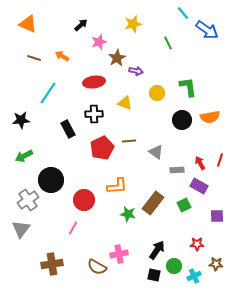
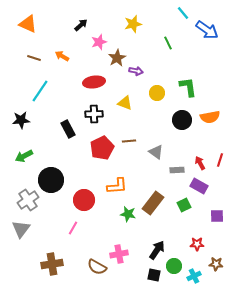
cyan line at (48, 93): moved 8 px left, 2 px up
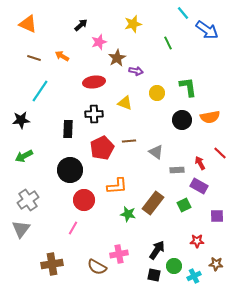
black rectangle at (68, 129): rotated 30 degrees clockwise
red line at (220, 160): moved 7 px up; rotated 64 degrees counterclockwise
black circle at (51, 180): moved 19 px right, 10 px up
red star at (197, 244): moved 3 px up
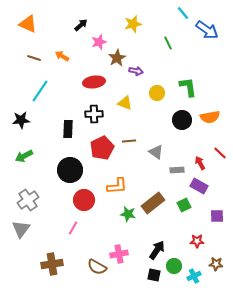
brown rectangle at (153, 203): rotated 15 degrees clockwise
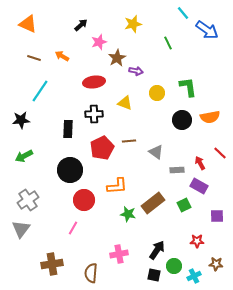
brown semicircle at (97, 267): moved 6 px left, 6 px down; rotated 66 degrees clockwise
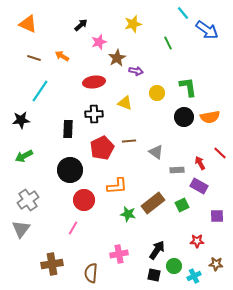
black circle at (182, 120): moved 2 px right, 3 px up
green square at (184, 205): moved 2 px left
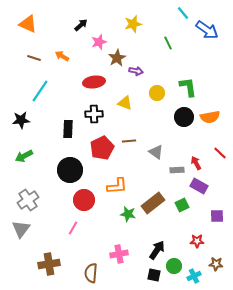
red arrow at (200, 163): moved 4 px left
brown cross at (52, 264): moved 3 px left
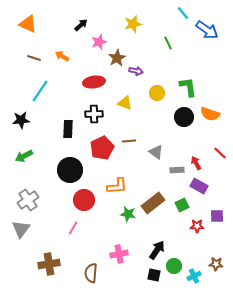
orange semicircle at (210, 117): moved 3 px up; rotated 30 degrees clockwise
red star at (197, 241): moved 15 px up
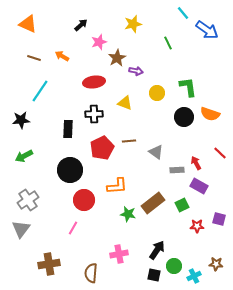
purple square at (217, 216): moved 2 px right, 3 px down; rotated 16 degrees clockwise
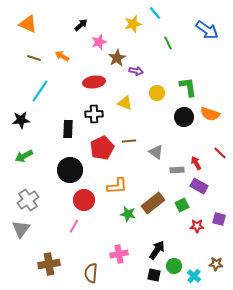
cyan line at (183, 13): moved 28 px left
pink line at (73, 228): moved 1 px right, 2 px up
cyan cross at (194, 276): rotated 24 degrees counterclockwise
